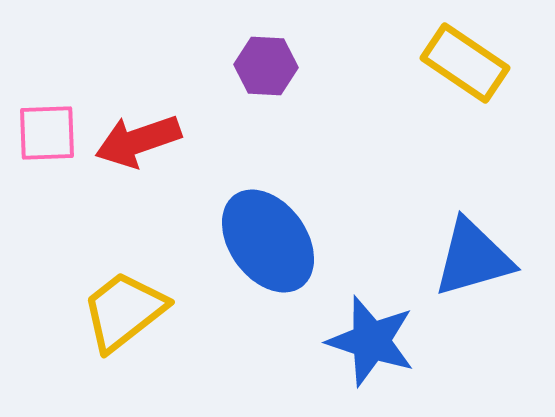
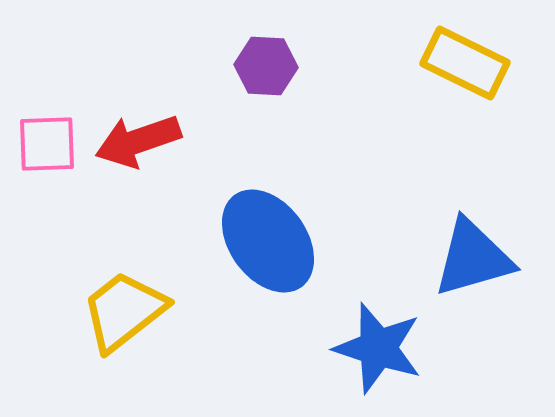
yellow rectangle: rotated 8 degrees counterclockwise
pink square: moved 11 px down
blue star: moved 7 px right, 7 px down
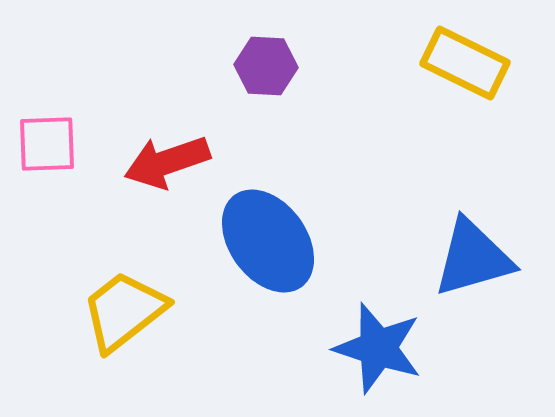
red arrow: moved 29 px right, 21 px down
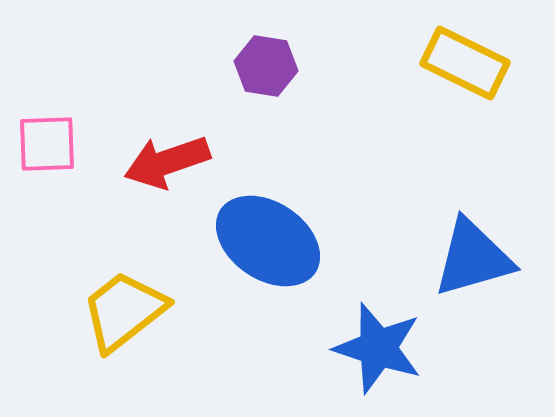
purple hexagon: rotated 6 degrees clockwise
blue ellipse: rotated 20 degrees counterclockwise
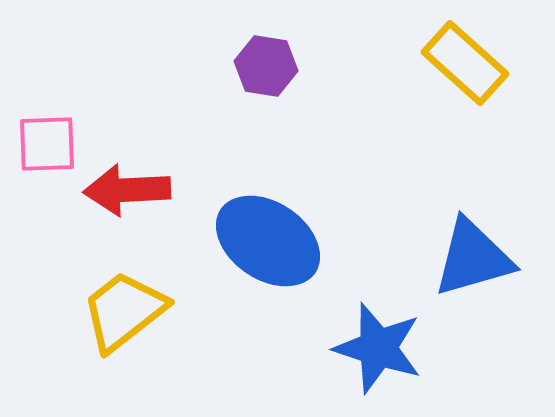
yellow rectangle: rotated 16 degrees clockwise
red arrow: moved 40 px left, 28 px down; rotated 16 degrees clockwise
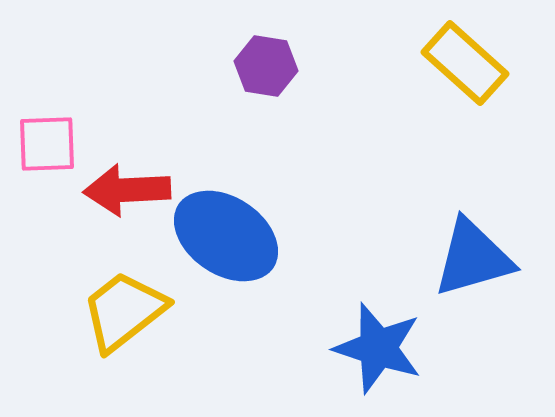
blue ellipse: moved 42 px left, 5 px up
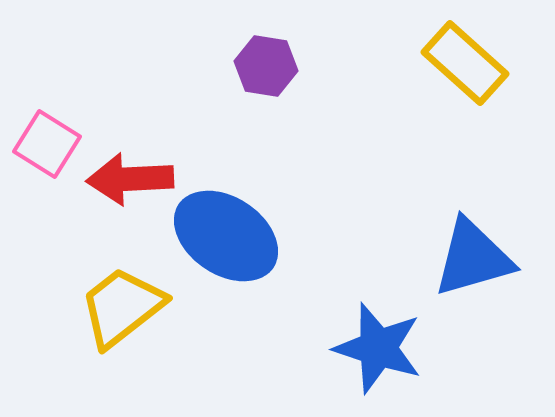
pink square: rotated 34 degrees clockwise
red arrow: moved 3 px right, 11 px up
yellow trapezoid: moved 2 px left, 4 px up
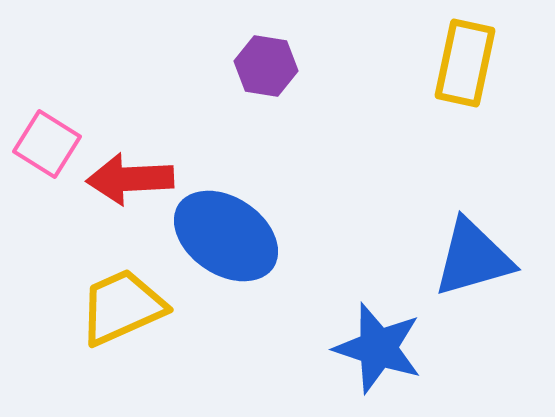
yellow rectangle: rotated 60 degrees clockwise
yellow trapezoid: rotated 14 degrees clockwise
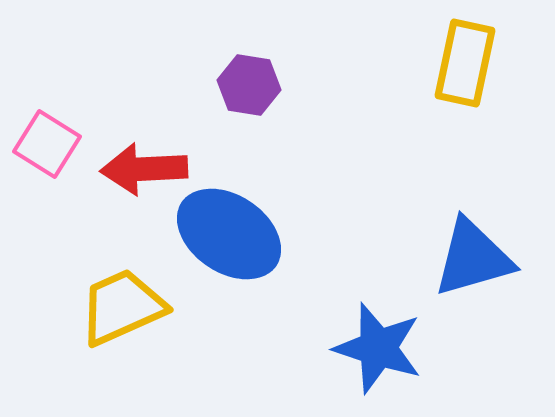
purple hexagon: moved 17 px left, 19 px down
red arrow: moved 14 px right, 10 px up
blue ellipse: moved 3 px right, 2 px up
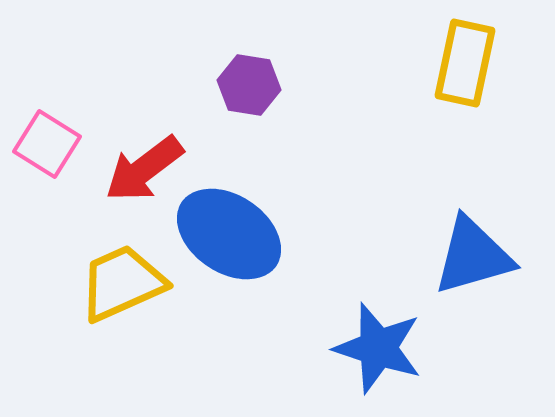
red arrow: rotated 34 degrees counterclockwise
blue triangle: moved 2 px up
yellow trapezoid: moved 24 px up
